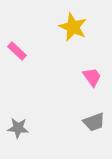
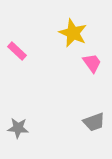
yellow star: moved 6 px down
pink trapezoid: moved 14 px up
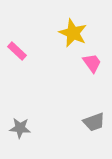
gray star: moved 2 px right
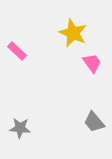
gray trapezoid: rotated 70 degrees clockwise
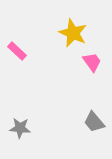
pink trapezoid: moved 1 px up
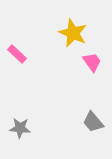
pink rectangle: moved 3 px down
gray trapezoid: moved 1 px left
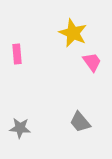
pink rectangle: rotated 42 degrees clockwise
gray trapezoid: moved 13 px left
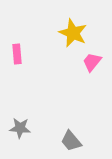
pink trapezoid: rotated 105 degrees counterclockwise
gray trapezoid: moved 9 px left, 19 px down
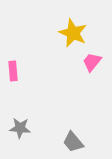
pink rectangle: moved 4 px left, 17 px down
gray trapezoid: moved 2 px right, 1 px down
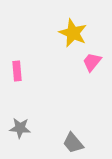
pink rectangle: moved 4 px right
gray trapezoid: moved 1 px down
